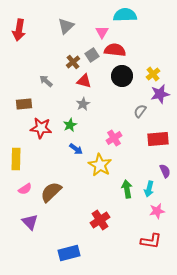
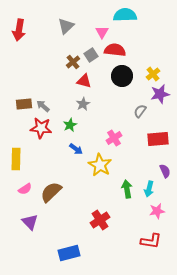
gray square: moved 1 px left
gray arrow: moved 3 px left, 25 px down
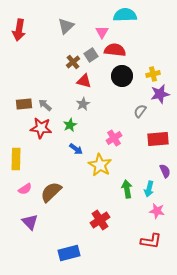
yellow cross: rotated 24 degrees clockwise
gray arrow: moved 2 px right, 1 px up
pink star: rotated 21 degrees clockwise
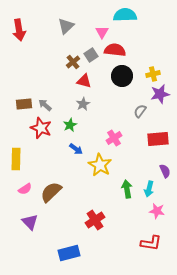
red arrow: rotated 20 degrees counterclockwise
red star: rotated 15 degrees clockwise
red cross: moved 5 px left
red L-shape: moved 2 px down
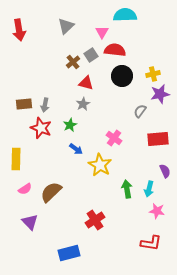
red triangle: moved 2 px right, 2 px down
gray arrow: rotated 120 degrees counterclockwise
pink cross: rotated 21 degrees counterclockwise
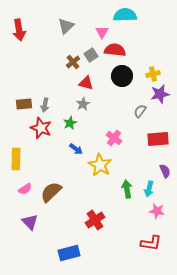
green star: moved 2 px up
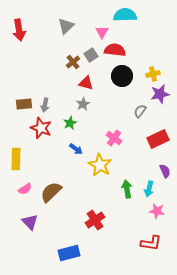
red rectangle: rotated 20 degrees counterclockwise
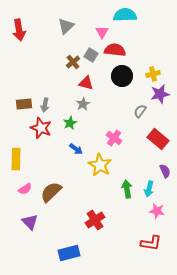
gray square: rotated 24 degrees counterclockwise
red rectangle: rotated 65 degrees clockwise
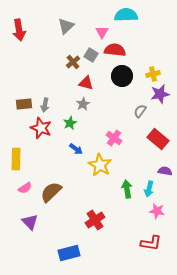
cyan semicircle: moved 1 px right
purple semicircle: rotated 56 degrees counterclockwise
pink semicircle: moved 1 px up
